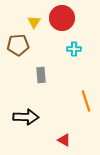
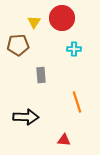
orange line: moved 9 px left, 1 px down
red triangle: rotated 24 degrees counterclockwise
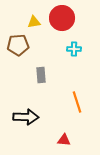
yellow triangle: rotated 48 degrees clockwise
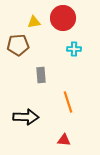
red circle: moved 1 px right
orange line: moved 9 px left
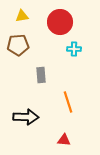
red circle: moved 3 px left, 4 px down
yellow triangle: moved 12 px left, 6 px up
